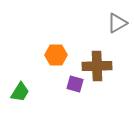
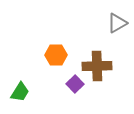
purple square: rotated 30 degrees clockwise
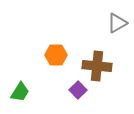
brown cross: rotated 8 degrees clockwise
purple square: moved 3 px right, 6 px down
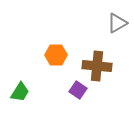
purple square: rotated 12 degrees counterclockwise
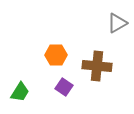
purple square: moved 14 px left, 3 px up
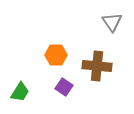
gray triangle: moved 5 px left, 1 px up; rotated 35 degrees counterclockwise
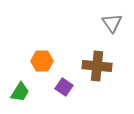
gray triangle: moved 1 px down
orange hexagon: moved 14 px left, 6 px down
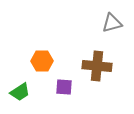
gray triangle: rotated 50 degrees clockwise
purple square: rotated 30 degrees counterclockwise
green trapezoid: rotated 25 degrees clockwise
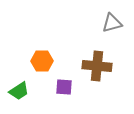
green trapezoid: moved 1 px left, 1 px up
